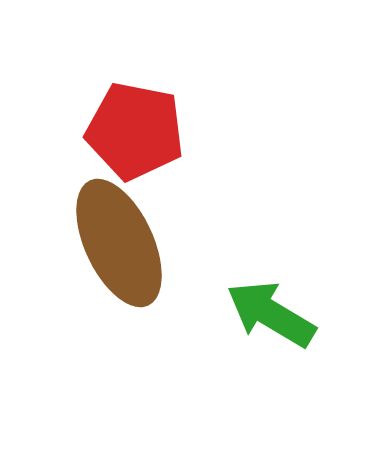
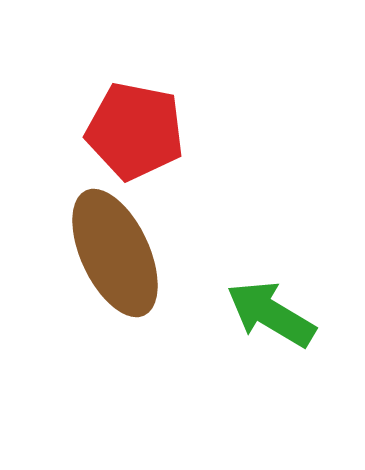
brown ellipse: moved 4 px left, 10 px down
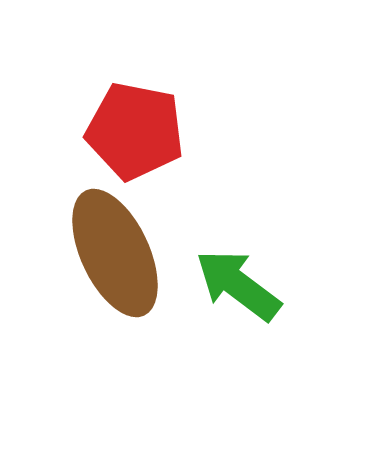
green arrow: moved 33 px left, 29 px up; rotated 6 degrees clockwise
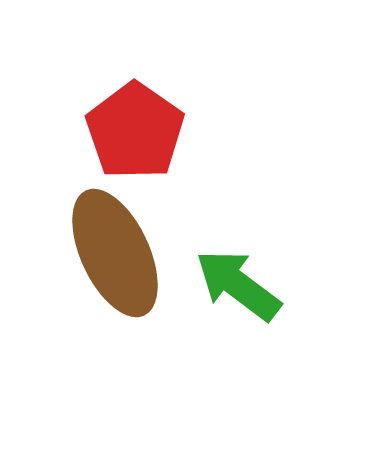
red pentagon: rotated 24 degrees clockwise
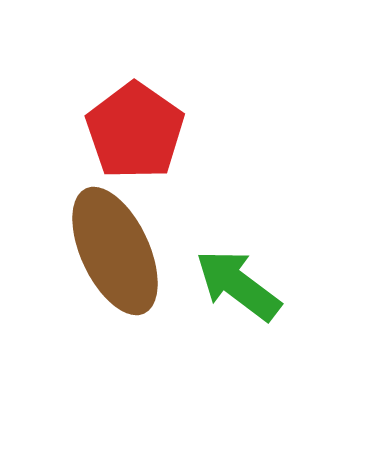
brown ellipse: moved 2 px up
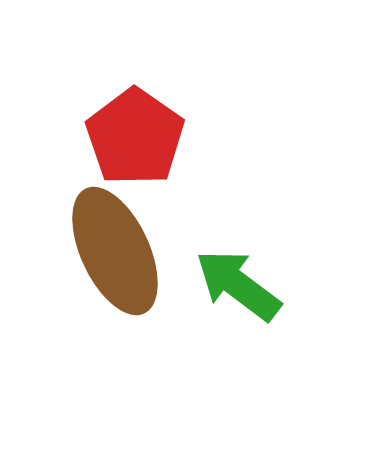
red pentagon: moved 6 px down
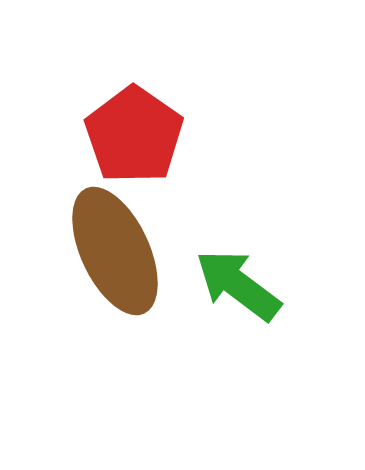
red pentagon: moved 1 px left, 2 px up
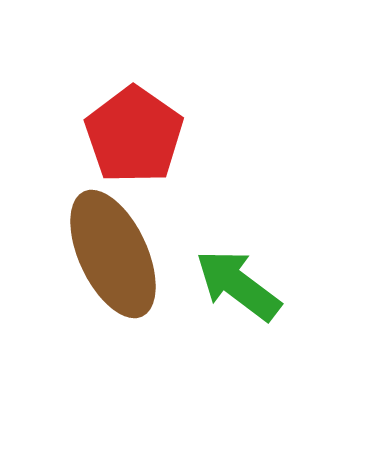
brown ellipse: moved 2 px left, 3 px down
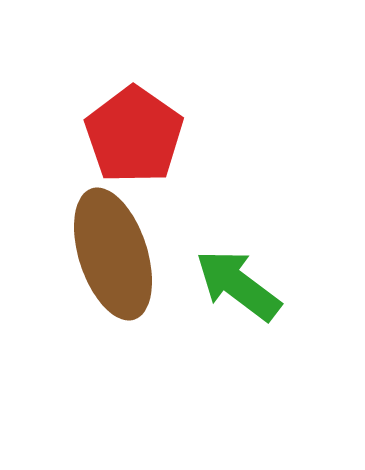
brown ellipse: rotated 7 degrees clockwise
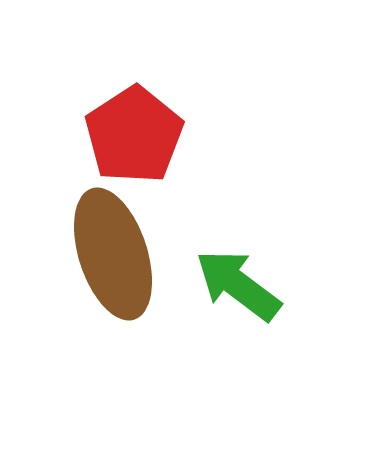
red pentagon: rotated 4 degrees clockwise
